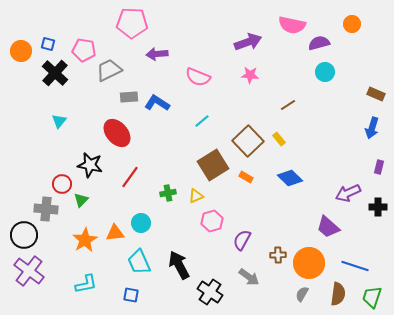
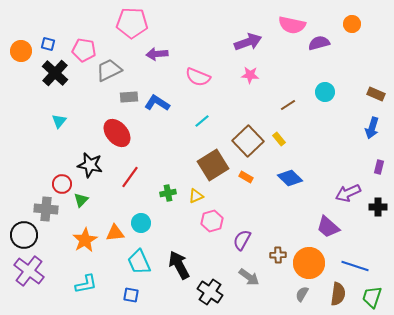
cyan circle at (325, 72): moved 20 px down
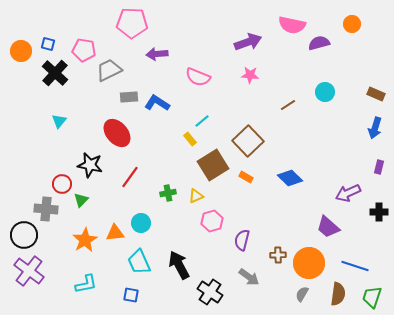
blue arrow at (372, 128): moved 3 px right
yellow rectangle at (279, 139): moved 89 px left
black cross at (378, 207): moved 1 px right, 5 px down
purple semicircle at (242, 240): rotated 15 degrees counterclockwise
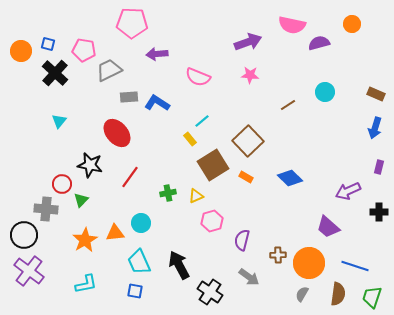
purple arrow at (348, 193): moved 2 px up
blue square at (131, 295): moved 4 px right, 4 px up
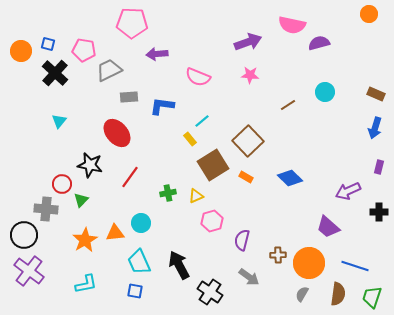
orange circle at (352, 24): moved 17 px right, 10 px up
blue L-shape at (157, 103): moved 5 px right, 3 px down; rotated 25 degrees counterclockwise
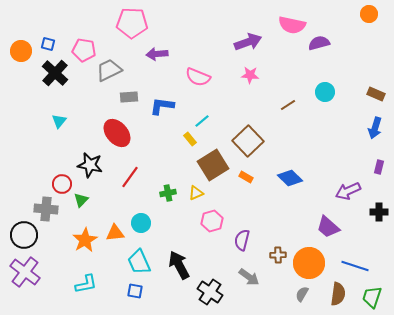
yellow triangle at (196, 196): moved 3 px up
purple cross at (29, 271): moved 4 px left, 1 px down
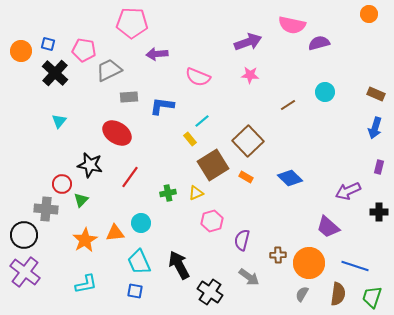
red ellipse at (117, 133): rotated 16 degrees counterclockwise
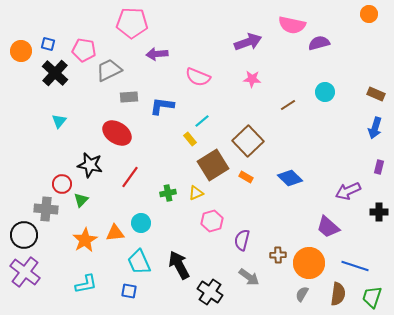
pink star at (250, 75): moved 2 px right, 4 px down
blue square at (135, 291): moved 6 px left
